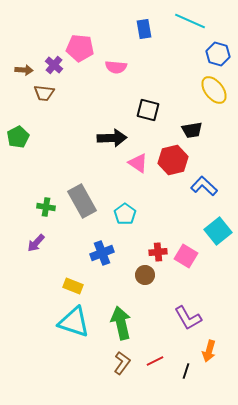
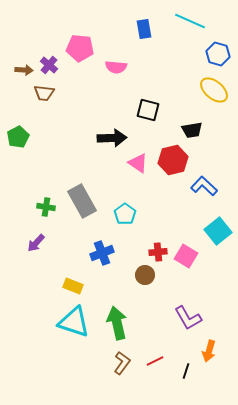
purple cross: moved 5 px left
yellow ellipse: rotated 12 degrees counterclockwise
green arrow: moved 4 px left
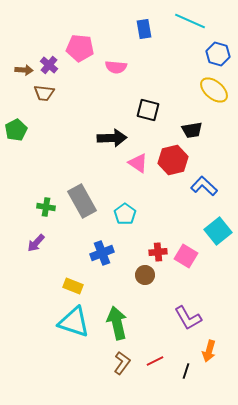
green pentagon: moved 2 px left, 7 px up
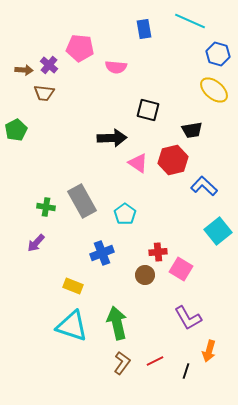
pink square: moved 5 px left, 13 px down
cyan triangle: moved 2 px left, 4 px down
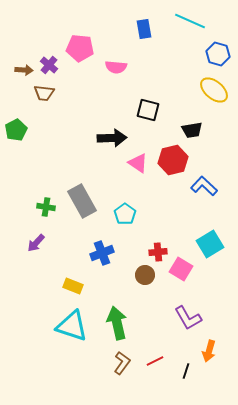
cyan square: moved 8 px left, 13 px down; rotated 8 degrees clockwise
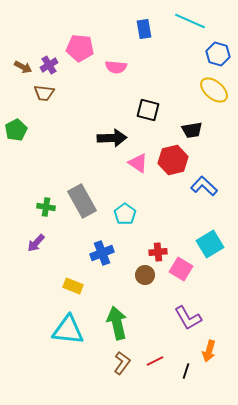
purple cross: rotated 18 degrees clockwise
brown arrow: moved 1 px left, 3 px up; rotated 24 degrees clockwise
cyan triangle: moved 4 px left, 4 px down; rotated 12 degrees counterclockwise
